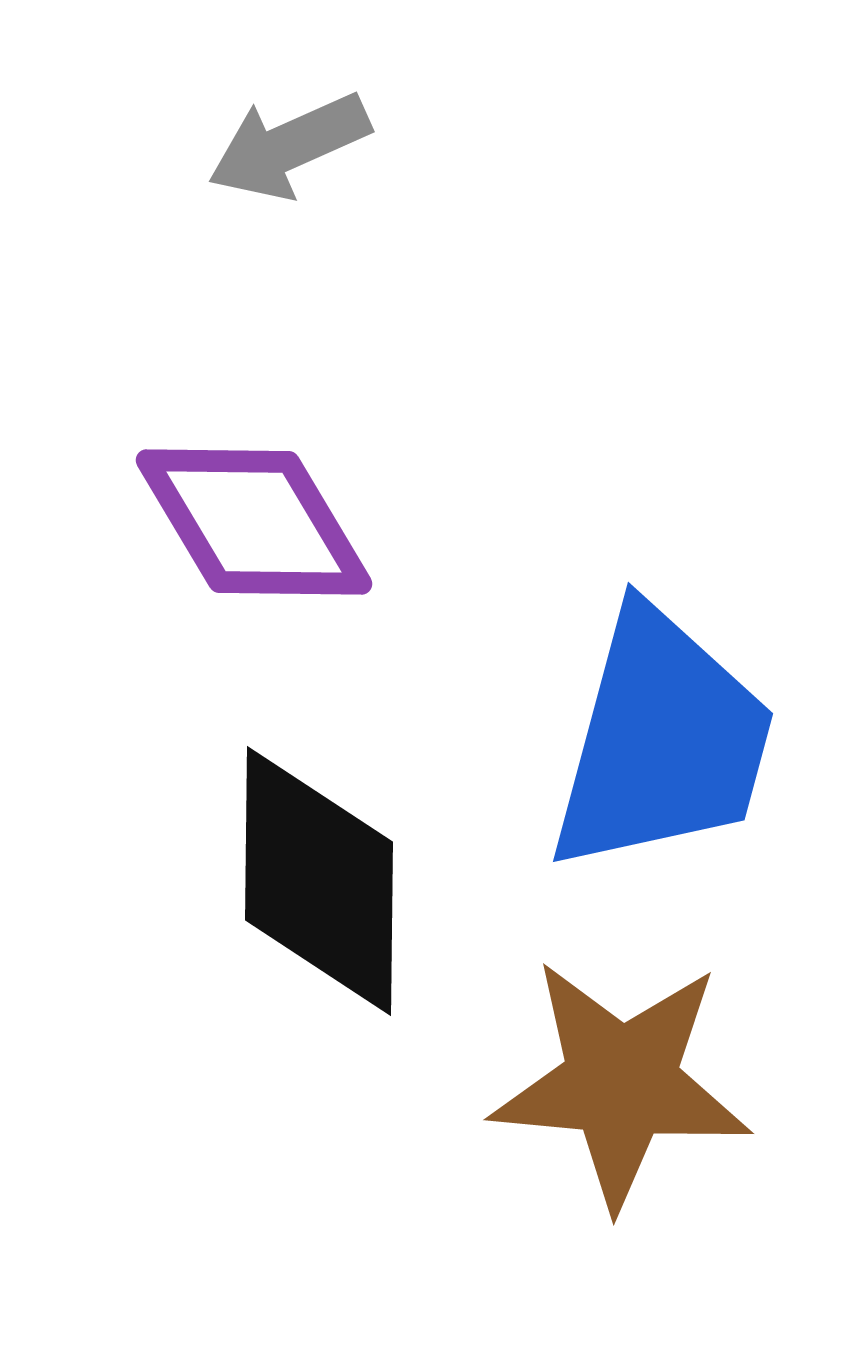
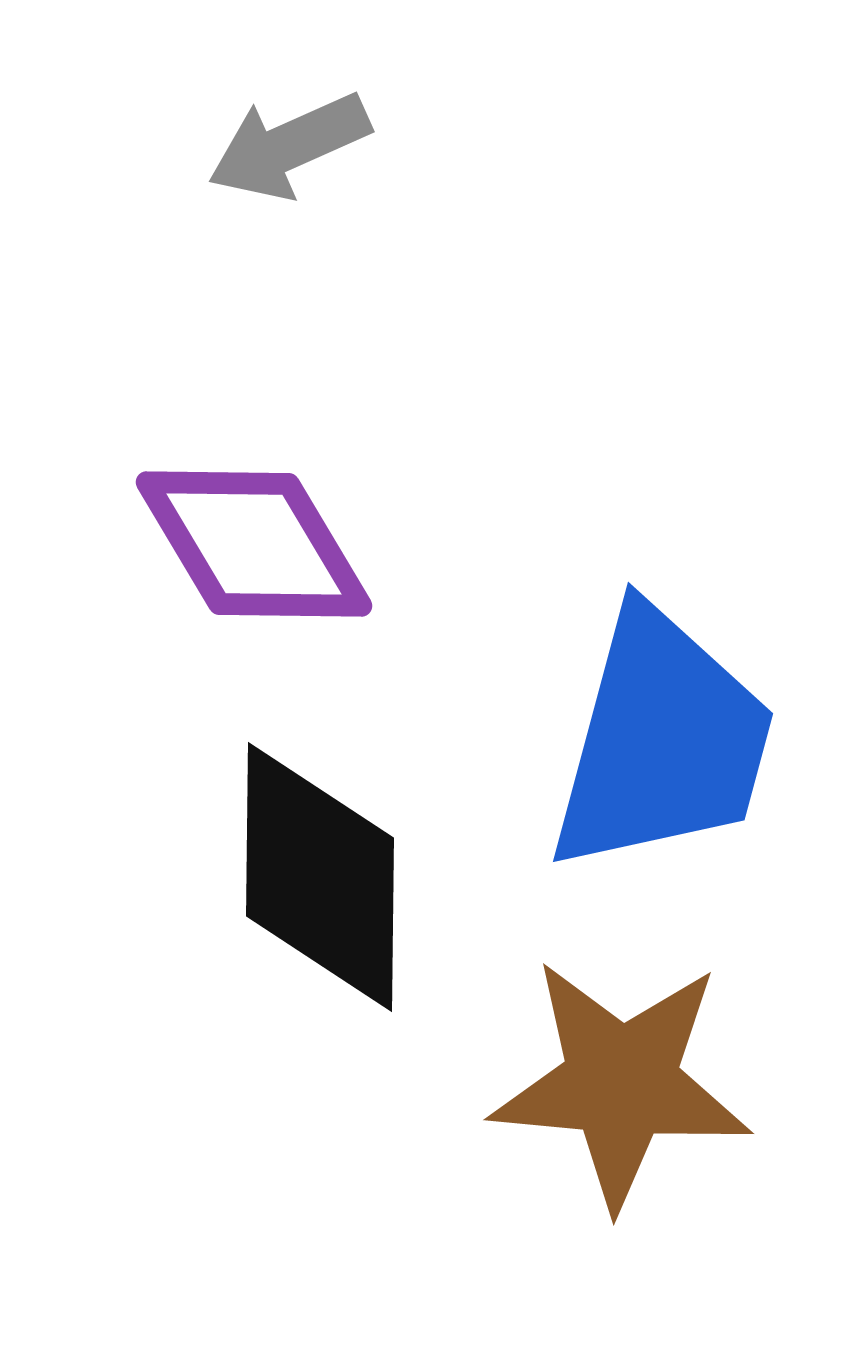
purple diamond: moved 22 px down
black diamond: moved 1 px right, 4 px up
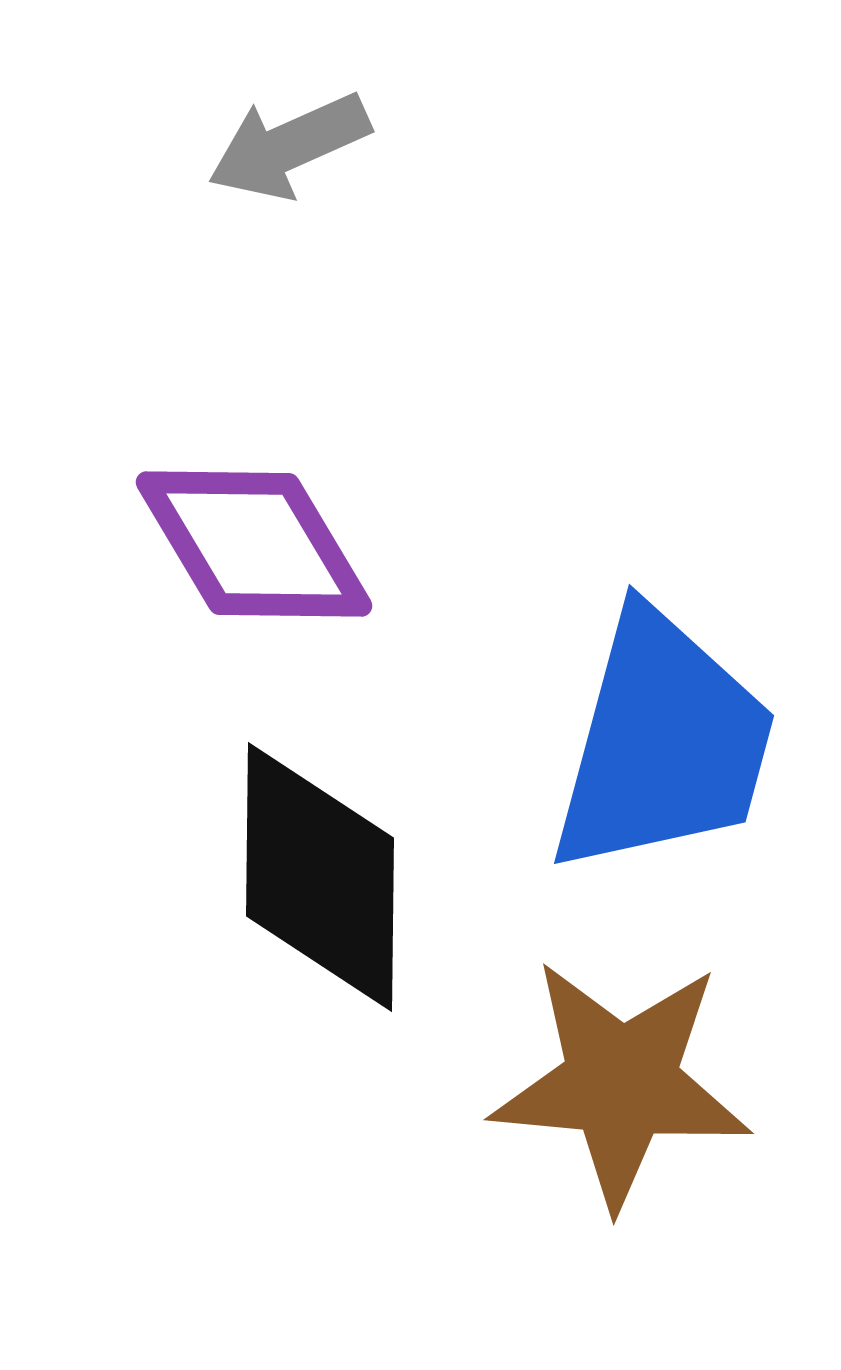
blue trapezoid: moved 1 px right, 2 px down
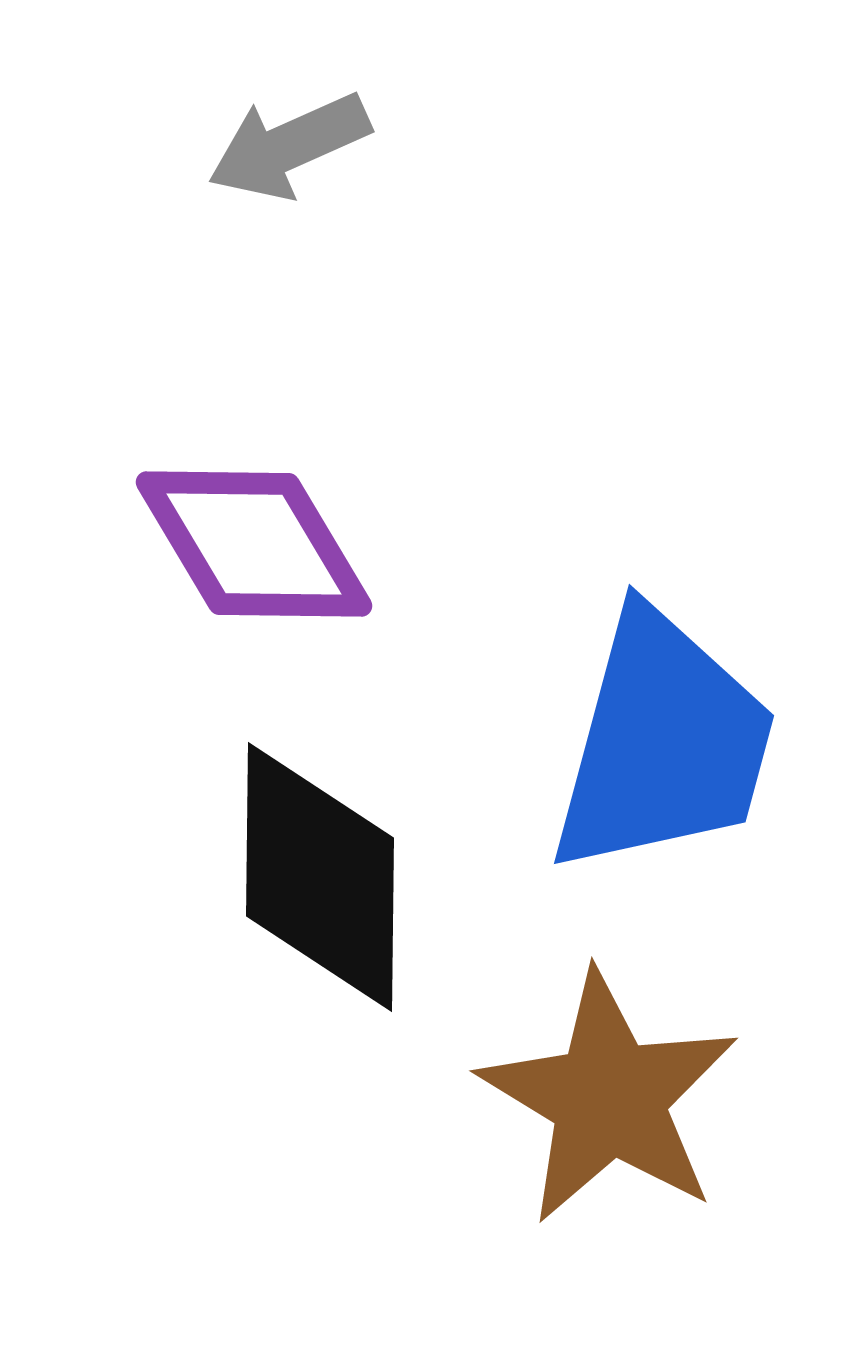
brown star: moved 12 px left, 15 px down; rotated 26 degrees clockwise
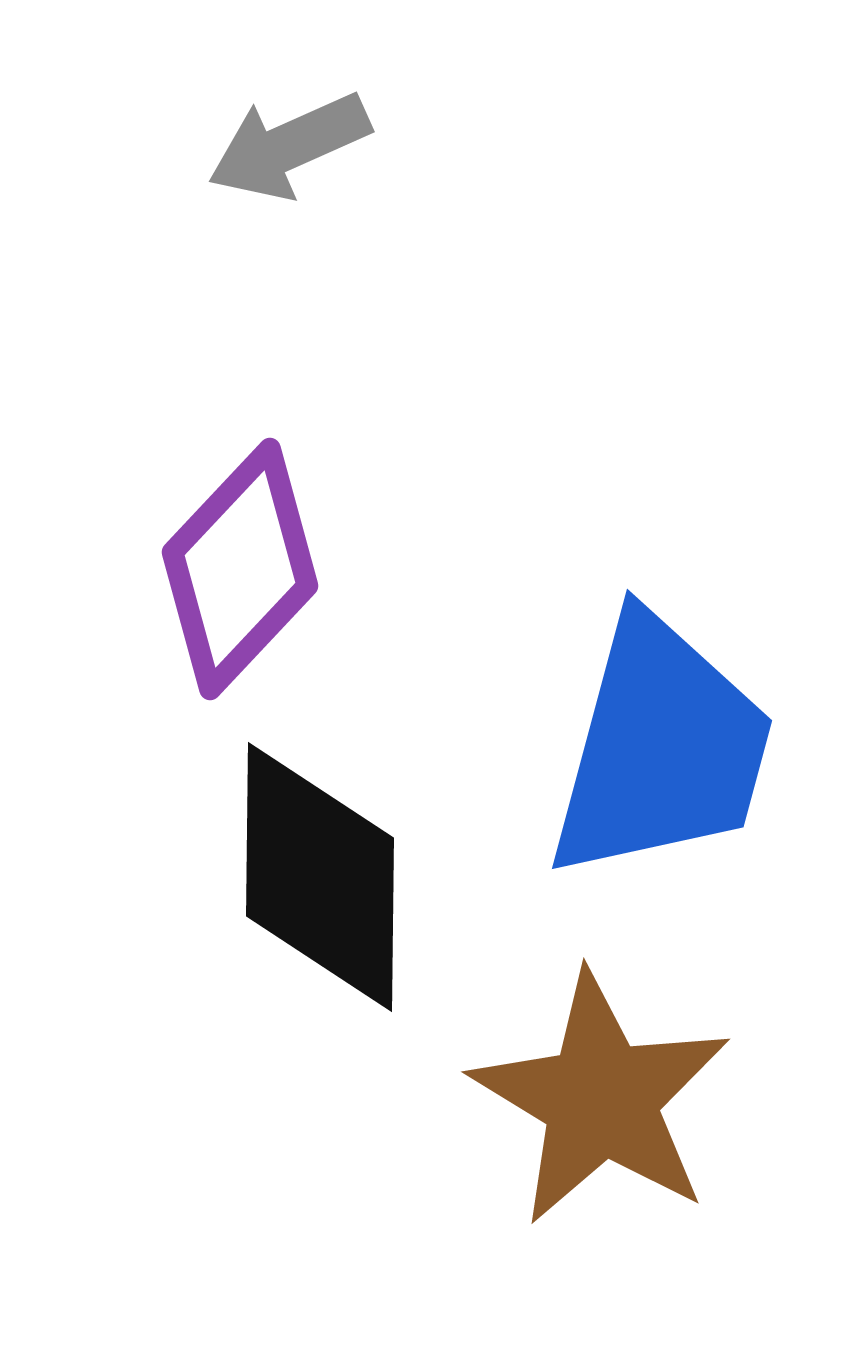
purple diamond: moved 14 px left, 25 px down; rotated 74 degrees clockwise
blue trapezoid: moved 2 px left, 5 px down
brown star: moved 8 px left, 1 px down
